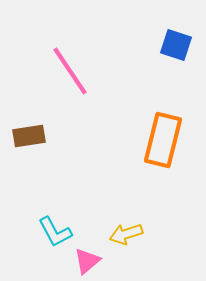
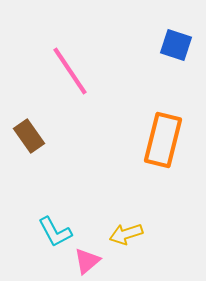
brown rectangle: rotated 64 degrees clockwise
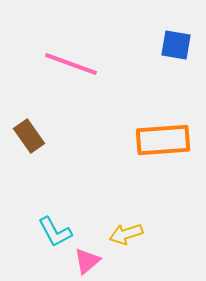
blue square: rotated 8 degrees counterclockwise
pink line: moved 1 px right, 7 px up; rotated 36 degrees counterclockwise
orange rectangle: rotated 72 degrees clockwise
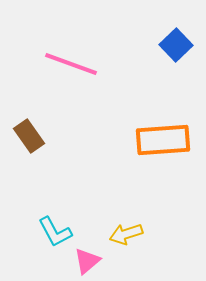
blue square: rotated 36 degrees clockwise
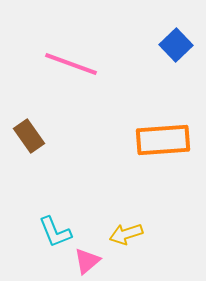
cyan L-shape: rotated 6 degrees clockwise
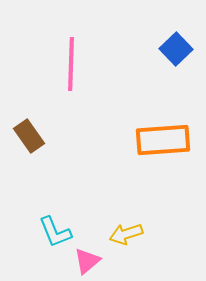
blue square: moved 4 px down
pink line: rotated 72 degrees clockwise
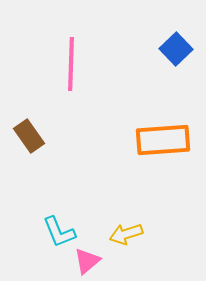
cyan L-shape: moved 4 px right
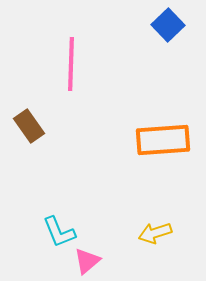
blue square: moved 8 px left, 24 px up
brown rectangle: moved 10 px up
yellow arrow: moved 29 px right, 1 px up
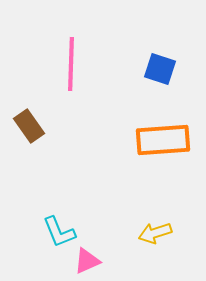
blue square: moved 8 px left, 44 px down; rotated 28 degrees counterclockwise
pink triangle: rotated 16 degrees clockwise
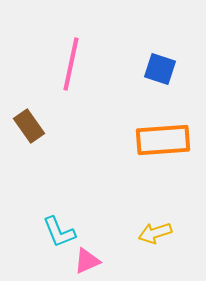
pink line: rotated 10 degrees clockwise
